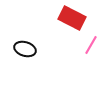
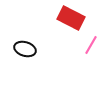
red rectangle: moved 1 px left
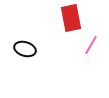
red rectangle: rotated 52 degrees clockwise
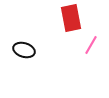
black ellipse: moved 1 px left, 1 px down
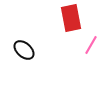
black ellipse: rotated 25 degrees clockwise
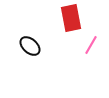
black ellipse: moved 6 px right, 4 px up
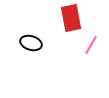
black ellipse: moved 1 px right, 3 px up; rotated 25 degrees counterclockwise
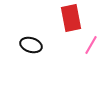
black ellipse: moved 2 px down
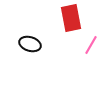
black ellipse: moved 1 px left, 1 px up
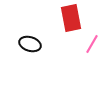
pink line: moved 1 px right, 1 px up
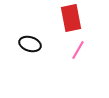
pink line: moved 14 px left, 6 px down
